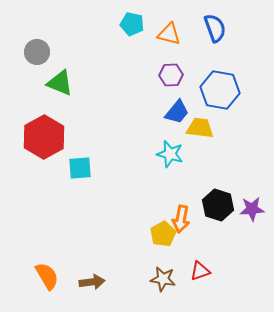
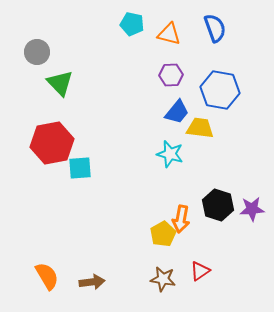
green triangle: rotated 24 degrees clockwise
red hexagon: moved 8 px right, 6 px down; rotated 18 degrees clockwise
red triangle: rotated 15 degrees counterclockwise
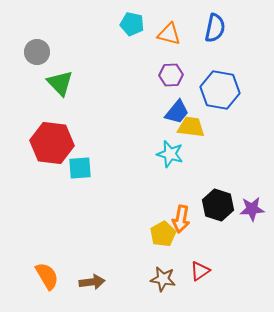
blue semicircle: rotated 32 degrees clockwise
yellow trapezoid: moved 9 px left, 1 px up
red hexagon: rotated 18 degrees clockwise
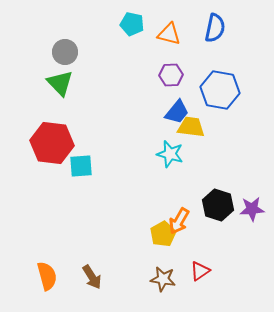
gray circle: moved 28 px right
cyan square: moved 1 px right, 2 px up
orange arrow: moved 2 px left, 2 px down; rotated 20 degrees clockwise
orange semicircle: rotated 16 degrees clockwise
brown arrow: moved 5 px up; rotated 65 degrees clockwise
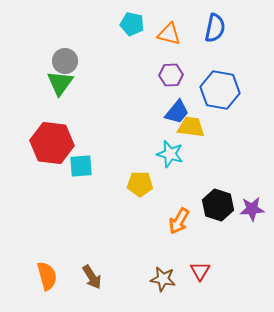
gray circle: moved 9 px down
green triangle: rotated 20 degrees clockwise
yellow pentagon: moved 23 px left, 50 px up; rotated 30 degrees clockwise
red triangle: rotated 25 degrees counterclockwise
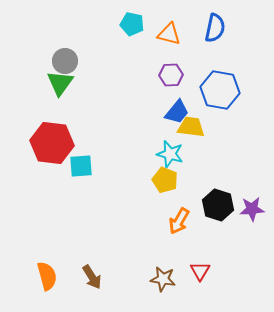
yellow pentagon: moved 25 px right, 4 px up; rotated 20 degrees clockwise
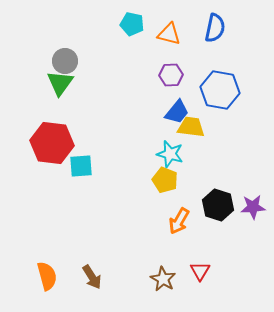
purple star: moved 1 px right, 2 px up
brown star: rotated 20 degrees clockwise
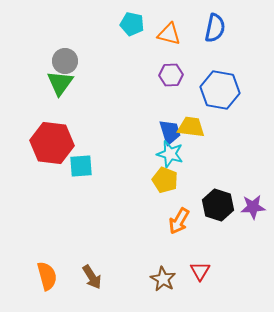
blue trapezoid: moved 7 px left, 20 px down; rotated 56 degrees counterclockwise
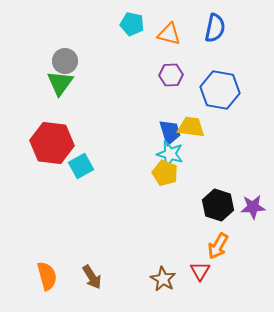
cyan square: rotated 25 degrees counterclockwise
yellow pentagon: moved 7 px up
orange arrow: moved 39 px right, 25 px down
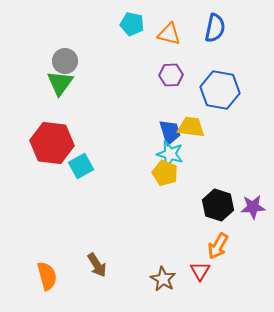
brown arrow: moved 5 px right, 12 px up
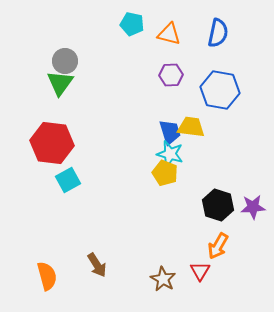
blue semicircle: moved 3 px right, 5 px down
cyan square: moved 13 px left, 14 px down
